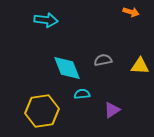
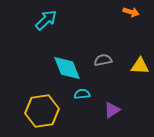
cyan arrow: rotated 50 degrees counterclockwise
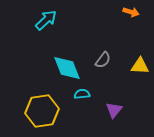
gray semicircle: rotated 138 degrees clockwise
purple triangle: moved 2 px right; rotated 18 degrees counterclockwise
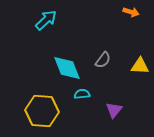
yellow hexagon: rotated 12 degrees clockwise
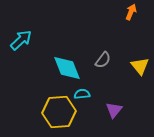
orange arrow: rotated 84 degrees counterclockwise
cyan arrow: moved 25 px left, 20 px down
yellow triangle: rotated 48 degrees clockwise
yellow hexagon: moved 17 px right, 1 px down; rotated 8 degrees counterclockwise
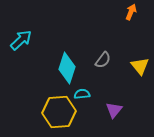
cyan diamond: rotated 40 degrees clockwise
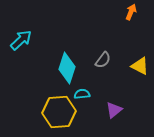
yellow triangle: rotated 24 degrees counterclockwise
purple triangle: rotated 12 degrees clockwise
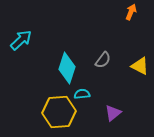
purple triangle: moved 1 px left, 3 px down
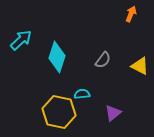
orange arrow: moved 2 px down
cyan diamond: moved 10 px left, 11 px up
yellow hexagon: rotated 16 degrees clockwise
